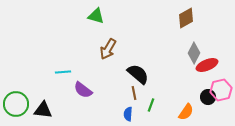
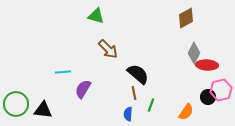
brown arrow: rotated 75 degrees counterclockwise
red ellipse: rotated 25 degrees clockwise
purple semicircle: moved 1 px up; rotated 84 degrees clockwise
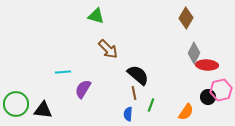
brown diamond: rotated 30 degrees counterclockwise
black semicircle: moved 1 px down
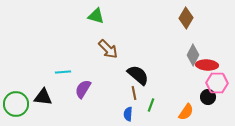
gray diamond: moved 1 px left, 2 px down
pink hexagon: moved 4 px left, 7 px up; rotated 15 degrees clockwise
black triangle: moved 13 px up
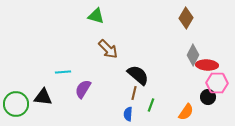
brown line: rotated 24 degrees clockwise
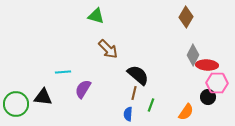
brown diamond: moved 1 px up
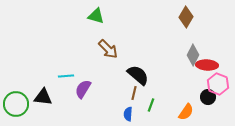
cyan line: moved 3 px right, 4 px down
pink hexagon: moved 1 px right, 1 px down; rotated 20 degrees clockwise
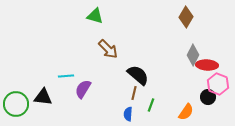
green triangle: moved 1 px left
